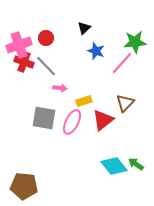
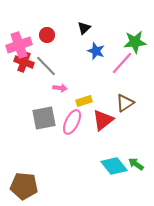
red circle: moved 1 px right, 3 px up
brown triangle: rotated 12 degrees clockwise
gray square: rotated 20 degrees counterclockwise
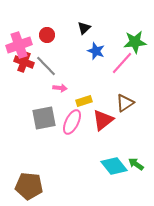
brown pentagon: moved 5 px right
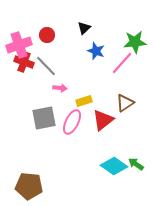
cyan diamond: rotated 16 degrees counterclockwise
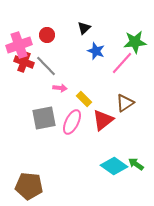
yellow rectangle: moved 2 px up; rotated 63 degrees clockwise
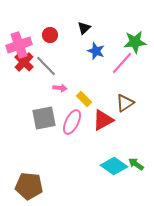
red circle: moved 3 px right
red cross: rotated 24 degrees clockwise
red triangle: rotated 10 degrees clockwise
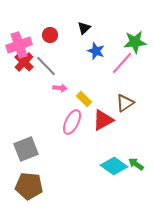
gray square: moved 18 px left, 31 px down; rotated 10 degrees counterclockwise
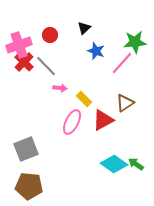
cyan diamond: moved 2 px up
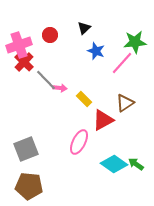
gray line: moved 14 px down
pink ellipse: moved 7 px right, 20 px down
